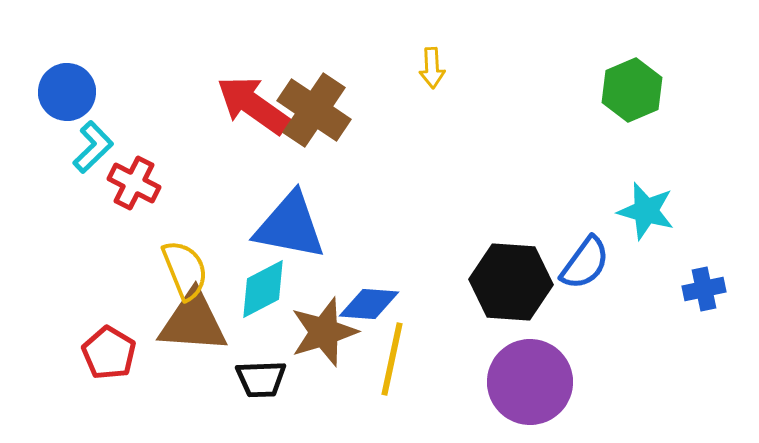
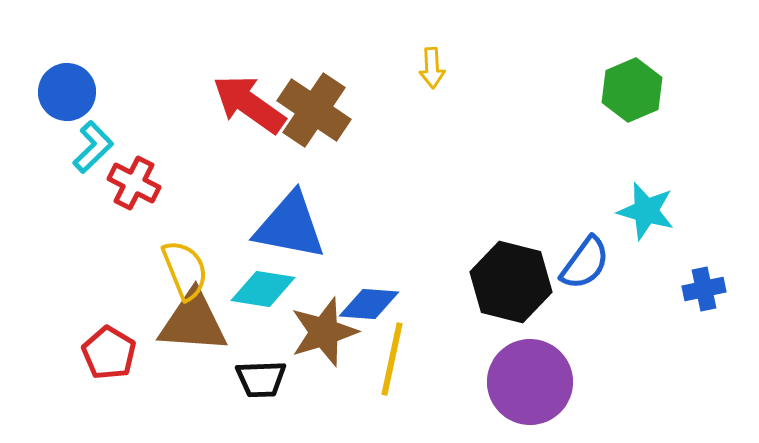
red arrow: moved 4 px left, 1 px up
black hexagon: rotated 10 degrees clockwise
cyan diamond: rotated 36 degrees clockwise
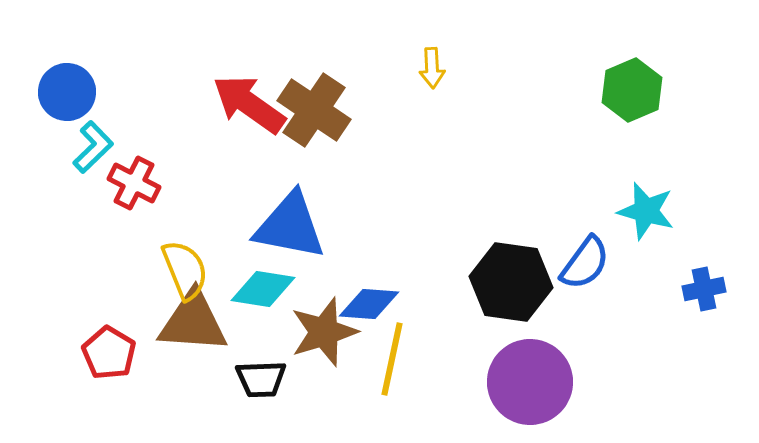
black hexagon: rotated 6 degrees counterclockwise
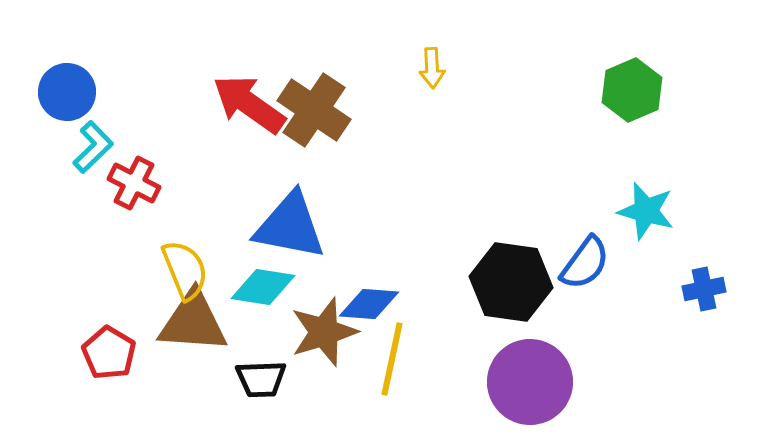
cyan diamond: moved 2 px up
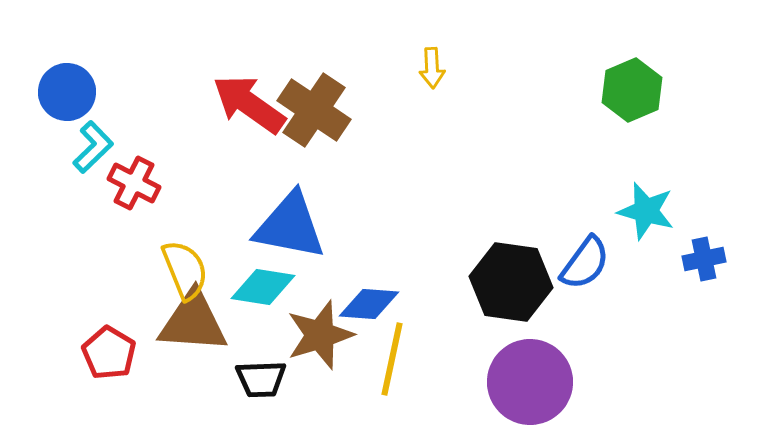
blue cross: moved 30 px up
brown star: moved 4 px left, 3 px down
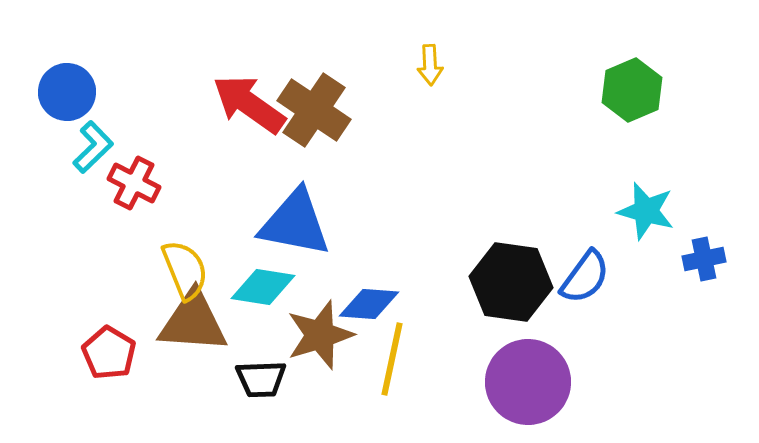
yellow arrow: moved 2 px left, 3 px up
blue triangle: moved 5 px right, 3 px up
blue semicircle: moved 14 px down
purple circle: moved 2 px left
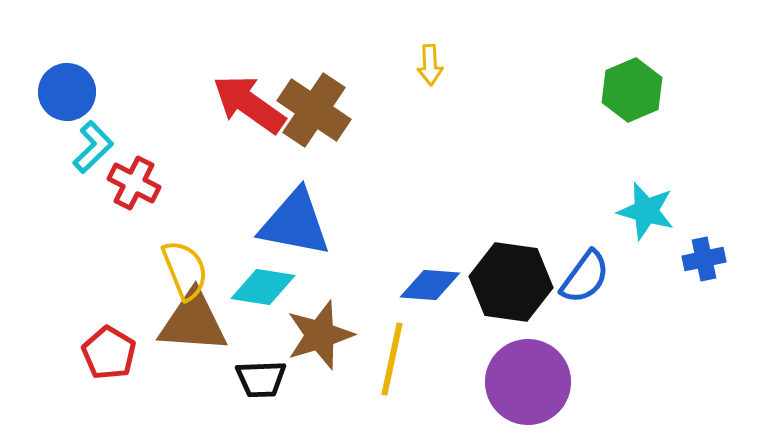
blue diamond: moved 61 px right, 19 px up
